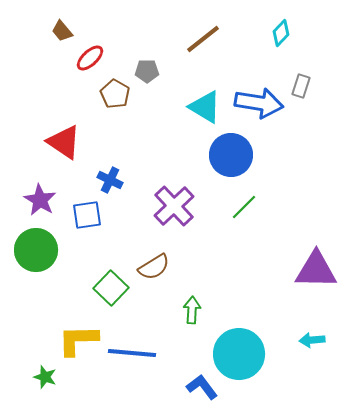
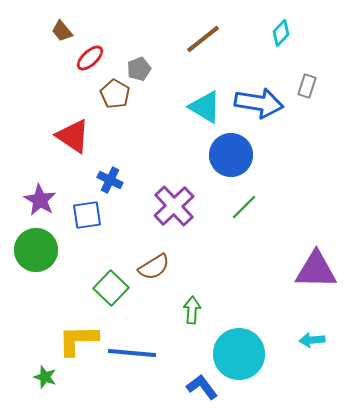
gray pentagon: moved 8 px left, 2 px up; rotated 20 degrees counterclockwise
gray rectangle: moved 6 px right
red triangle: moved 9 px right, 6 px up
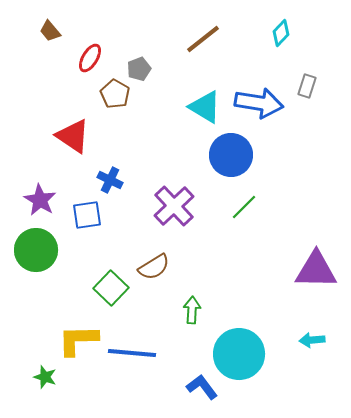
brown trapezoid: moved 12 px left
red ellipse: rotated 16 degrees counterclockwise
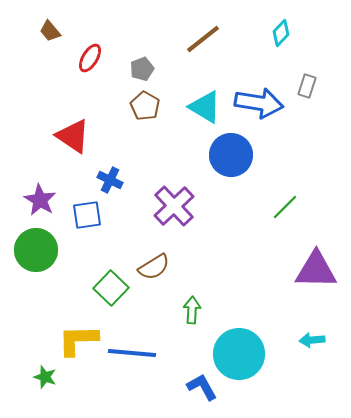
gray pentagon: moved 3 px right
brown pentagon: moved 30 px right, 12 px down
green line: moved 41 px right
blue L-shape: rotated 8 degrees clockwise
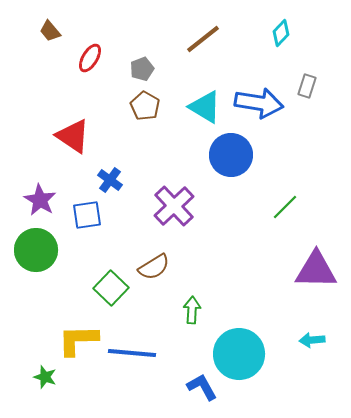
blue cross: rotated 10 degrees clockwise
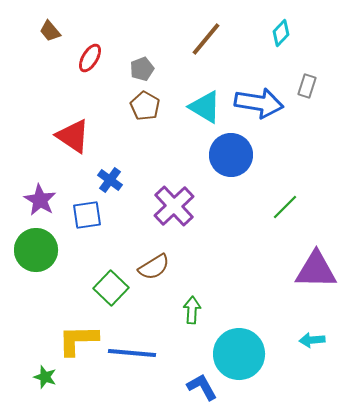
brown line: moved 3 px right; rotated 12 degrees counterclockwise
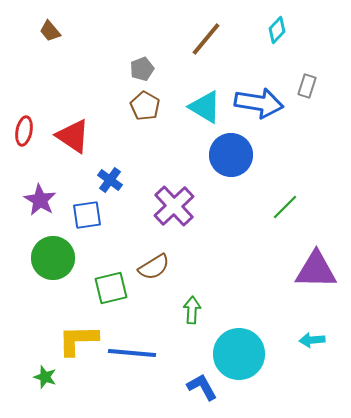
cyan diamond: moved 4 px left, 3 px up
red ellipse: moved 66 px left, 73 px down; rotated 20 degrees counterclockwise
green circle: moved 17 px right, 8 px down
green square: rotated 32 degrees clockwise
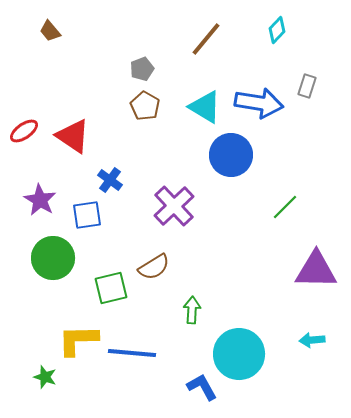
red ellipse: rotated 44 degrees clockwise
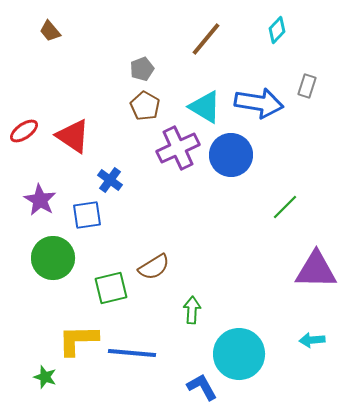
purple cross: moved 4 px right, 58 px up; rotated 18 degrees clockwise
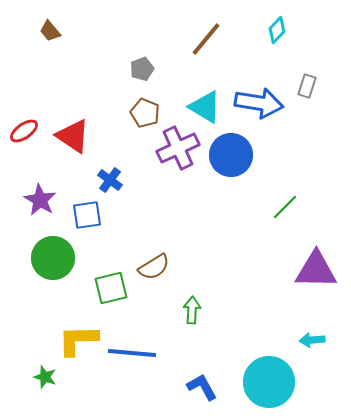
brown pentagon: moved 7 px down; rotated 8 degrees counterclockwise
cyan circle: moved 30 px right, 28 px down
